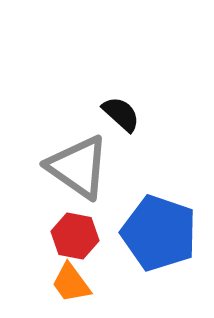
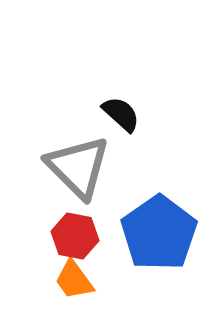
gray triangle: rotated 10 degrees clockwise
blue pentagon: rotated 18 degrees clockwise
orange trapezoid: moved 3 px right, 3 px up
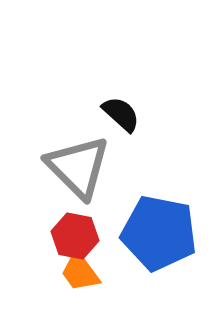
blue pentagon: rotated 26 degrees counterclockwise
orange trapezoid: moved 6 px right, 8 px up
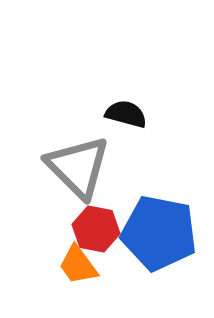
black semicircle: moved 5 px right; rotated 27 degrees counterclockwise
red hexagon: moved 21 px right, 7 px up
orange trapezoid: moved 2 px left, 7 px up
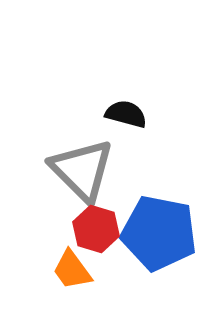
gray triangle: moved 4 px right, 3 px down
red hexagon: rotated 6 degrees clockwise
orange trapezoid: moved 6 px left, 5 px down
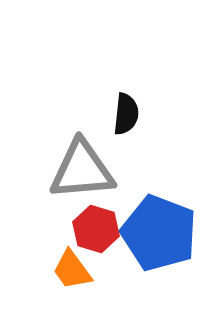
black semicircle: rotated 81 degrees clockwise
gray triangle: rotated 50 degrees counterclockwise
blue pentagon: rotated 10 degrees clockwise
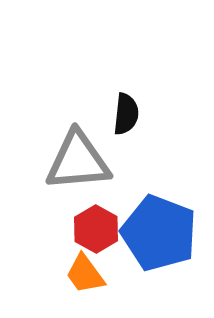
gray triangle: moved 4 px left, 9 px up
red hexagon: rotated 12 degrees clockwise
orange trapezoid: moved 13 px right, 4 px down
